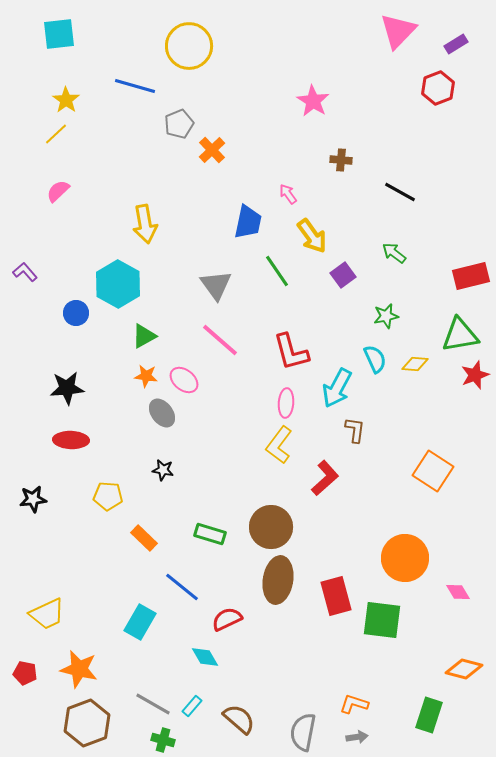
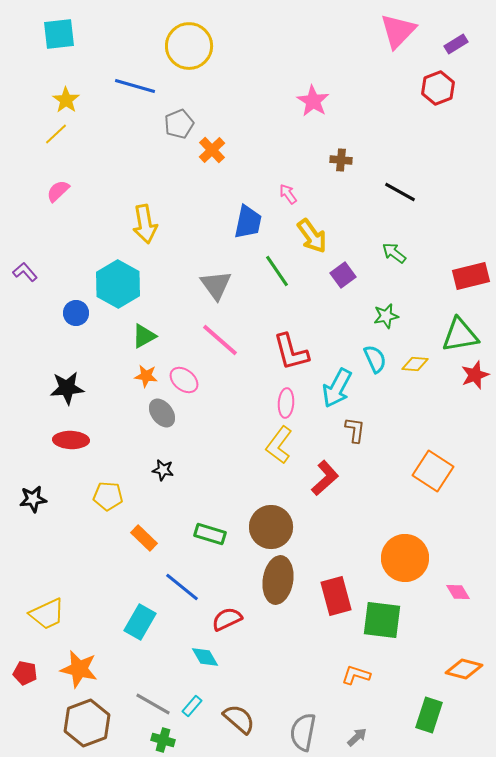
orange L-shape at (354, 704): moved 2 px right, 29 px up
gray arrow at (357, 737): rotated 35 degrees counterclockwise
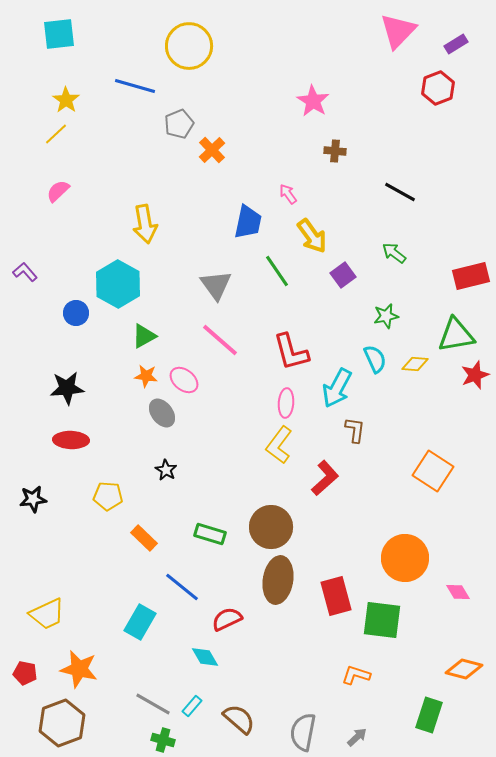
brown cross at (341, 160): moved 6 px left, 9 px up
green triangle at (460, 335): moved 4 px left
black star at (163, 470): moved 3 px right; rotated 20 degrees clockwise
brown hexagon at (87, 723): moved 25 px left
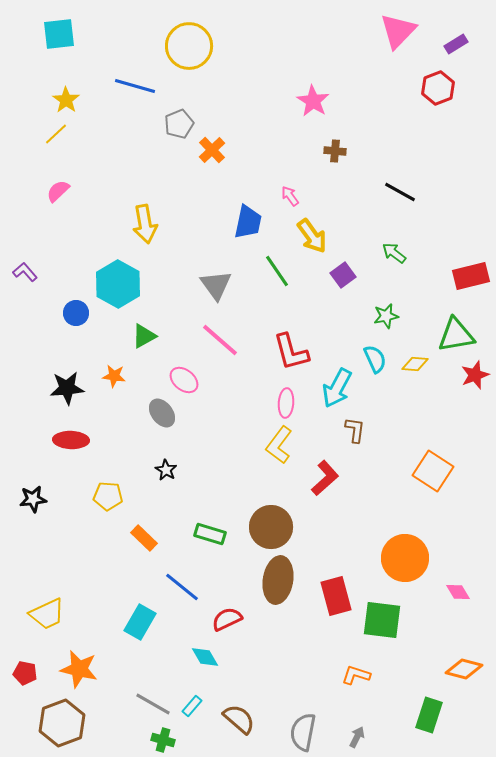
pink arrow at (288, 194): moved 2 px right, 2 px down
orange star at (146, 376): moved 32 px left
gray arrow at (357, 737): rotated 20 degrees counterclockwise
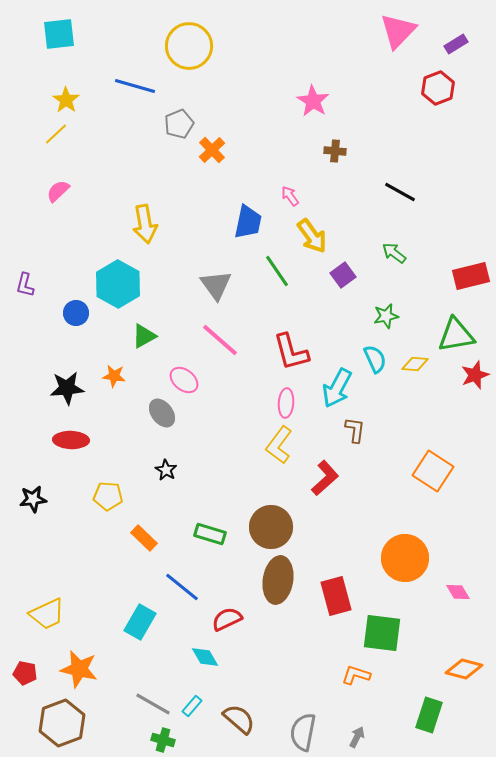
purple L-shape at (25, 272): moved 13 px down; rotated 125 degrees counterclockwise
green square at (382, 620): moved 13 px down
